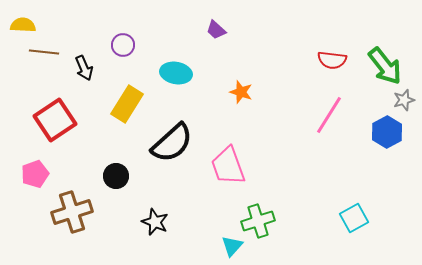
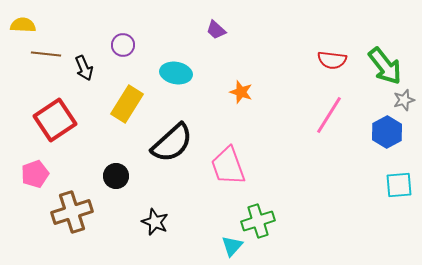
brown line: moved 2 px right, 2 px down
cyan square: moved 45 px right, 33 px up; rotated 24 degrees clockwise
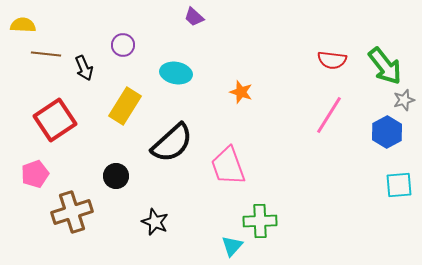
purple trapezoid: moved 22 px left, 13 px up
yellow rectangle: moved 2 px left, 2 px down
green cross: moved 2 px right; rotated 16 degrees clockwise
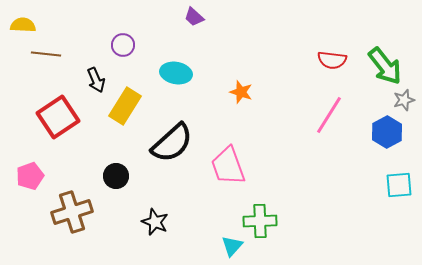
black arrow: moved 12 px right, 12 px down
red square: moved 3 px right, 3 px up
pink pentagon: moved 5 px left, 2 px down
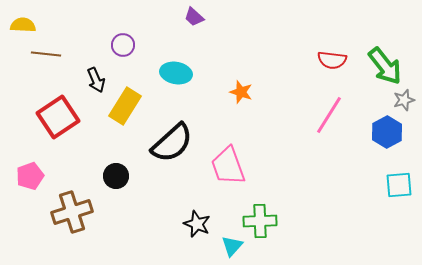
black star: moved 42 px right, 2 px down
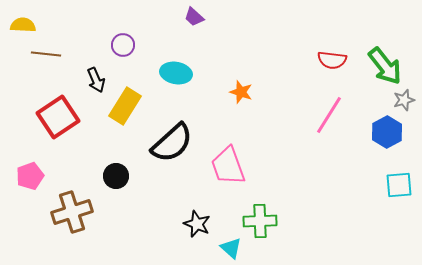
cyan triangle: moved 1 px left, 2 px down; rotated 30 degrees counterclockwise
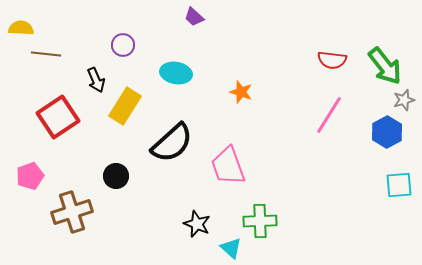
yellow semicircle: moved 2 px left, 3 px down
